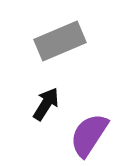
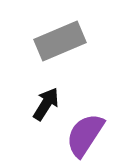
purple semicircle: moved 4 px left
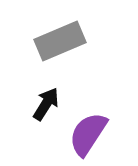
purple semicircle: moved 3 px right, 1 px up
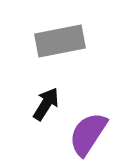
gray rectangle: rotated 12 degrees clockwise
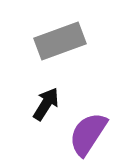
gray rectangle: rotated 9 degrees counterclockwise
